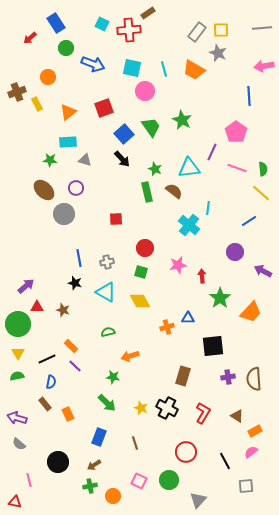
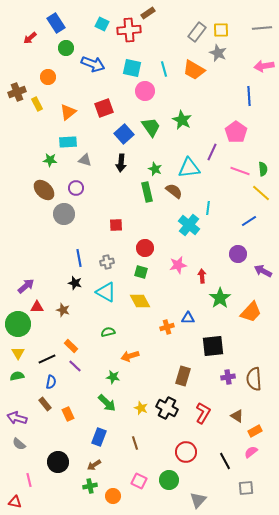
black arrow at (122, 159): moved 1 px left, 4 px down; rotated 48 degrees clockwise
pink line at (237, 168): moved 3 px right, 3 px down
red square at (116, 219): moved 6 px down
purple circle at (235, 252): moved 3 px right, 2 px down
gray square at (246, 486): moved 2 px down
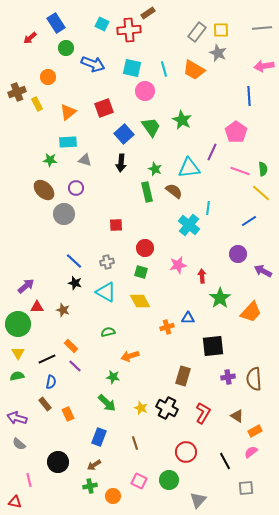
blue line at (79, 258): moved 5 px left, 3 px down; rotated 36 degrees counterclockwise
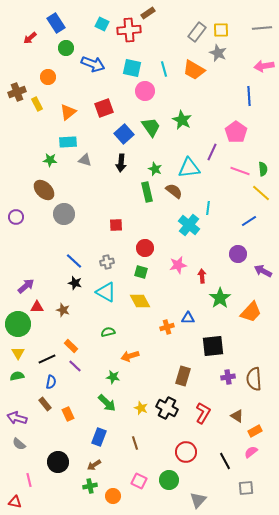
purple circle at (76, 188): moved 60 px left, 29 px down
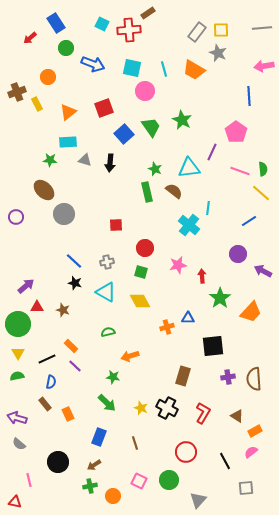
black arrow at (121, 163): moved 11 px left
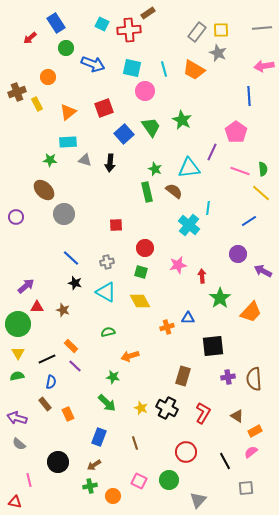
blue line at (74, 261): moved 3 px left, 3 px up
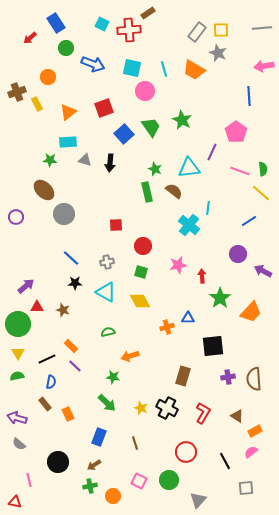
red circle at (145, 248): moved 2 px left, 2 px up
black star at (75, 283): rotated 16 degrees counterclockwise
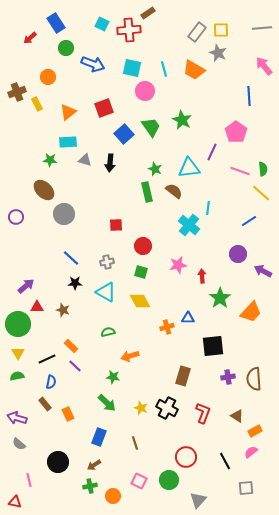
pink arrow at (264, 66): rotated 60 degrees clockwise
red L-shape at (203, 413): rotated 10 degrees counterclockwise
red circle at (186, 452): moved 5 px down
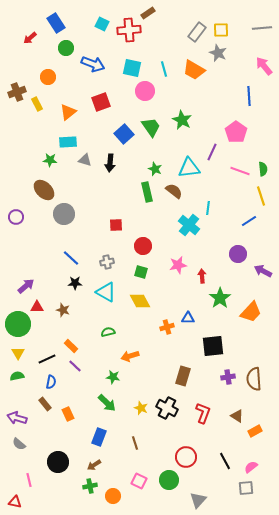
red square at (104, 108): moved 3 px left, 6 px up
yellow line at (261, 193): moved 3 px down; rotated 30 degrees clockwise
pink semicircle at (251, 452): moved 15 px down
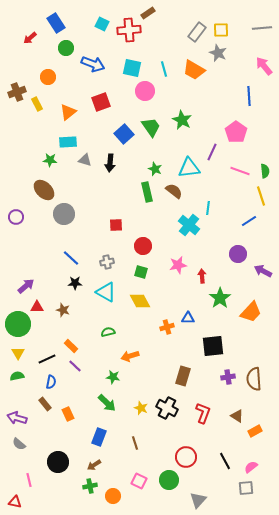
green semicircle at (263, 169): moved 2 px right, 2 px down
